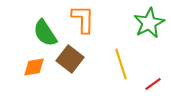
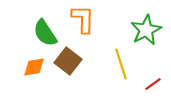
green star: moved 3 px left, 7 px down
brown square: moved 2 px left, 2 px down
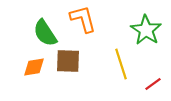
orange L-shape: rotated 16 degrees counterclockwise
green star: rotated 12 degrees counterclockwise
brown square: rotated 36 degrees counterclockwise
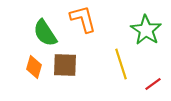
brown square: moved 3 px left, 4 px down
orange diamond: rotated 65 degrees counterclockwise
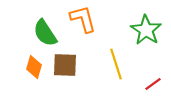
yellow line: moved 5 px left
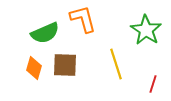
green semicircle: rotated 80 degrees counterclockwise
orange diamond: moved 1 px down
red line: rotated 36 degrees counterclockwise
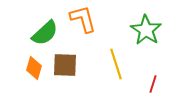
green semicircle: rotated 20 degrees counterclockwise
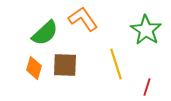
orange L-shape: rotated 20 degrees counterclockwise
red line: moved 6 px left, 3 px down
